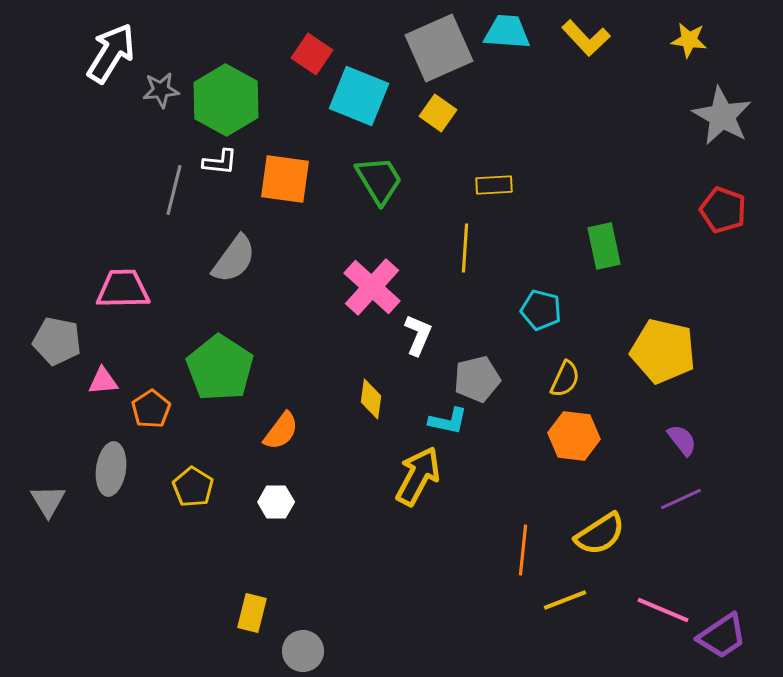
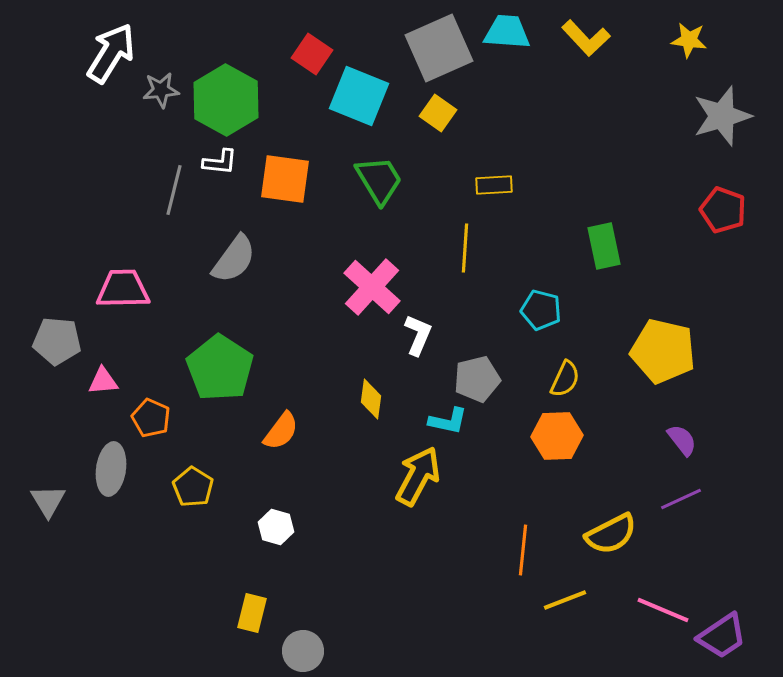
gray star at (722, 116): rotated 26 degrees clockwise
gray pentagon at (57, 341): rotated 6 degrees counterclockwise
orange pentagon at (151, 409): moved 9 px down; rotated 15 degrees counterclockwise
orange hexagon at (574, 436): moved 17 px left; rotated 9 degrees counterclockwise
white hexagon at (276, 502): moved 25 px down; rotated 16 degrees clockwise
yellow semicircle at (600, 534): moved 11 px right; rotated 6 degrees clockwise
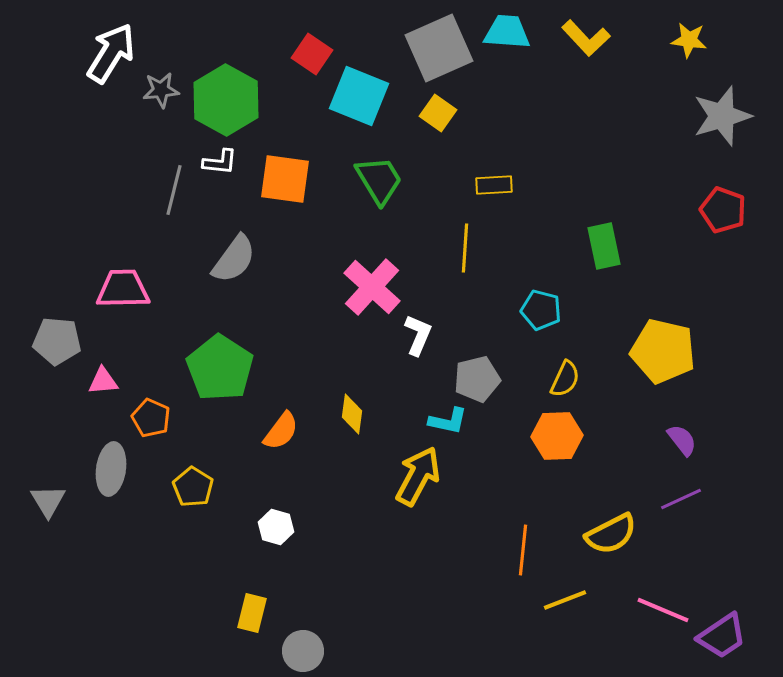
yellow diamond at (371, 399): moved 19 px left, 15 px down
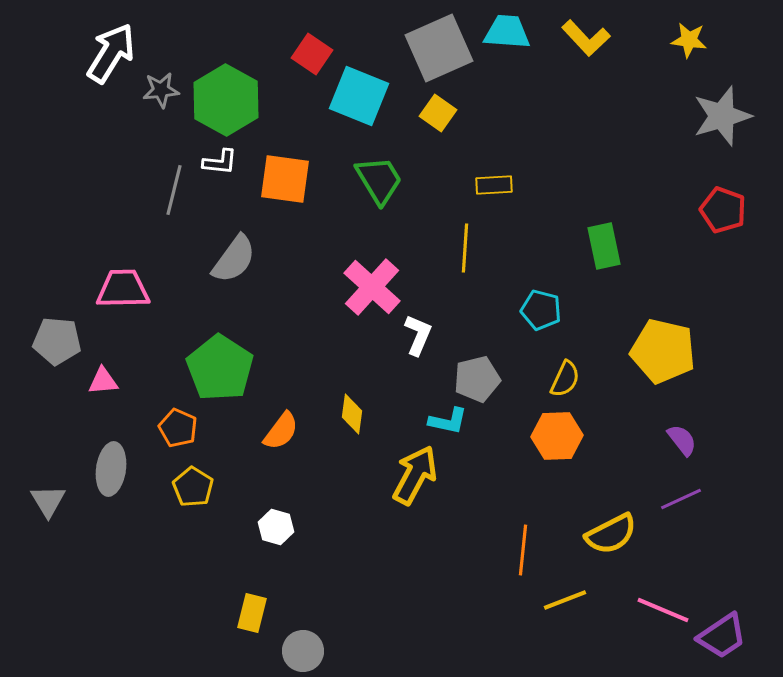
orange pentagon at (151, 418): moved 27 px right, 10 px down
yellow arrow at (418, 476): moved 3 px left, 1 px up
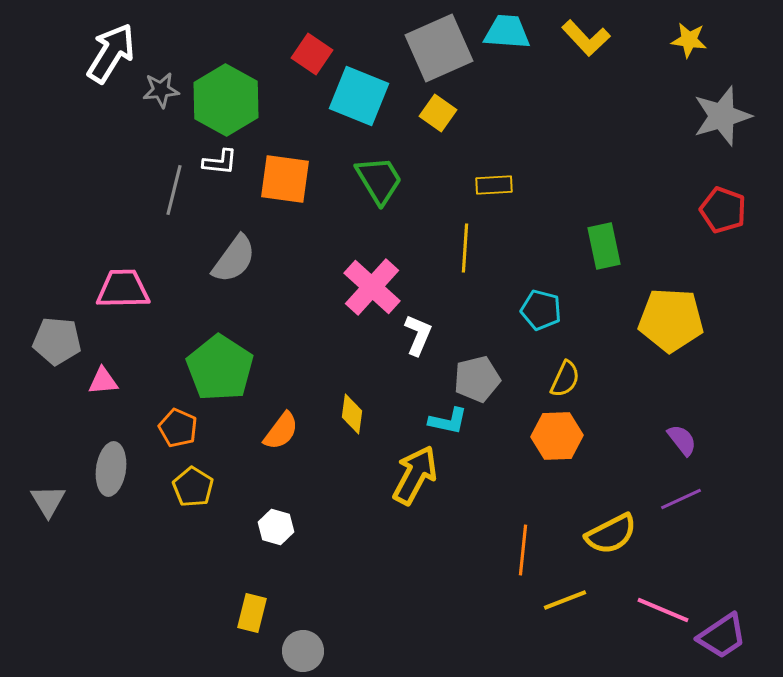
yellow pentagon at (663, 351): moved 8 px right, 31 px up; rotated 10 degrees counterclockwise
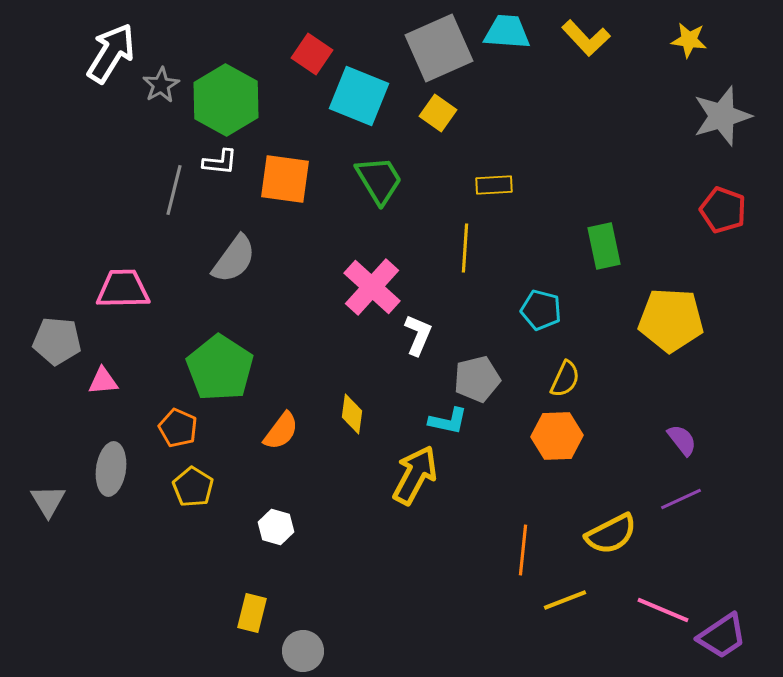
gray star at (161, 90): moved 5 px up; rotated 24 degrees counterclockwise
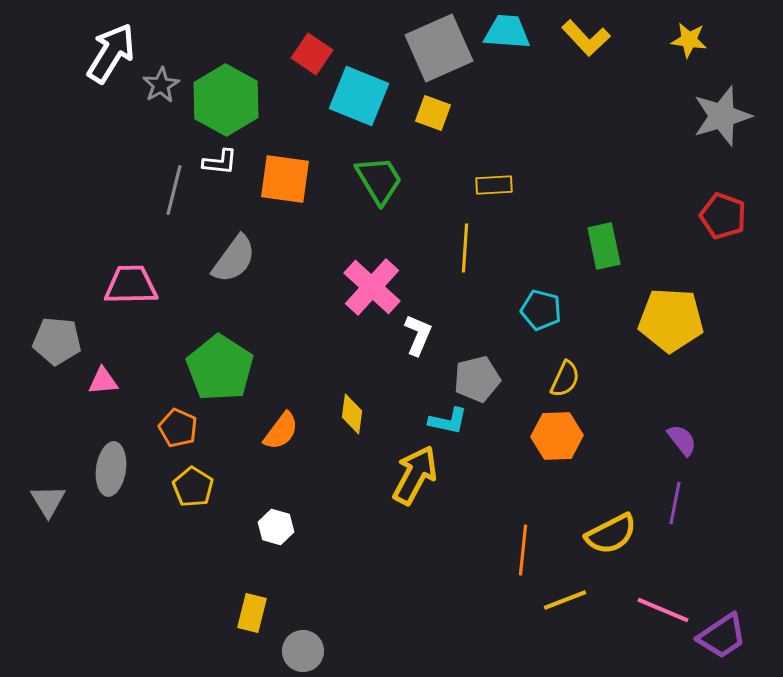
yellow square at (438, 113): moved 5 px left; rotated 15 degrees counterclockwise
red pentagon at (723, 210): moved 6 px down
pink trapezoid at (123, 289): moved 8 px right, 4 px up
purple line at (681, 499): moved 6 px left, 4 px down; rotated 54 degrees counterclockwise
